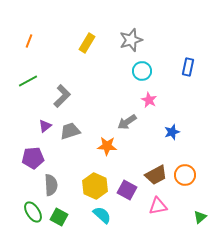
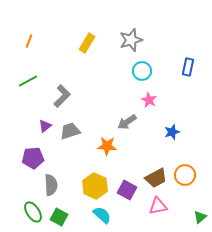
brown trapezoid: moved 3 px down
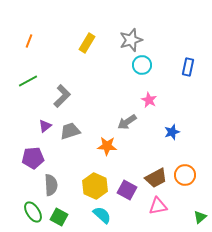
cyan circle: moved 6 px up
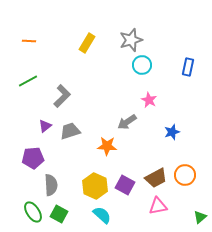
orange line: rotated 72 degrees clockwise
purple square: moved 2 px left, 5 px up
green square: moved 3 px up
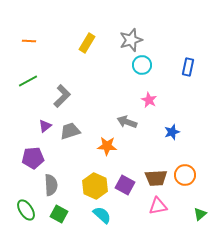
gray arrow: rotated 54 degrees clockwise
brown trapezoid: rotated 25 degrees clockwise
green ellipse: moved 7 px left, 2 px up
green triangle: moved 3 px up
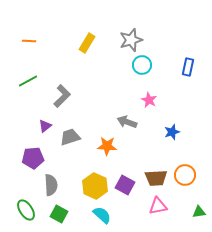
gray trapezoid: moved 6 px down
green triangle: moved 1 px left, 2 px up; rotated 32 degrees clockwise
